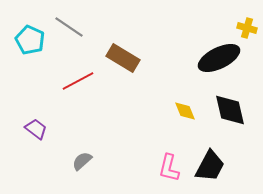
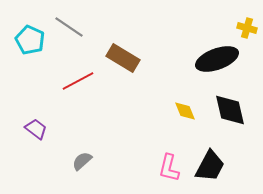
black ellipse: moved 2 px left, 1 px down; rotated 6 degrees clockwise
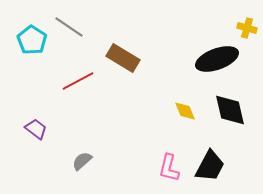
cyan pentagon: moved 2 px right; rotated 8 degrees clockwise
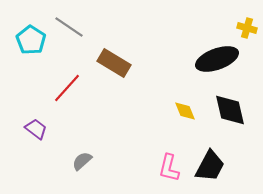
cyan pentagon: moved 1 px left
brown rectangle: moved 9 px left, 5 px down
red line: moved 11 px left, 7 px down; rotated 20 degrees counterclockwise
